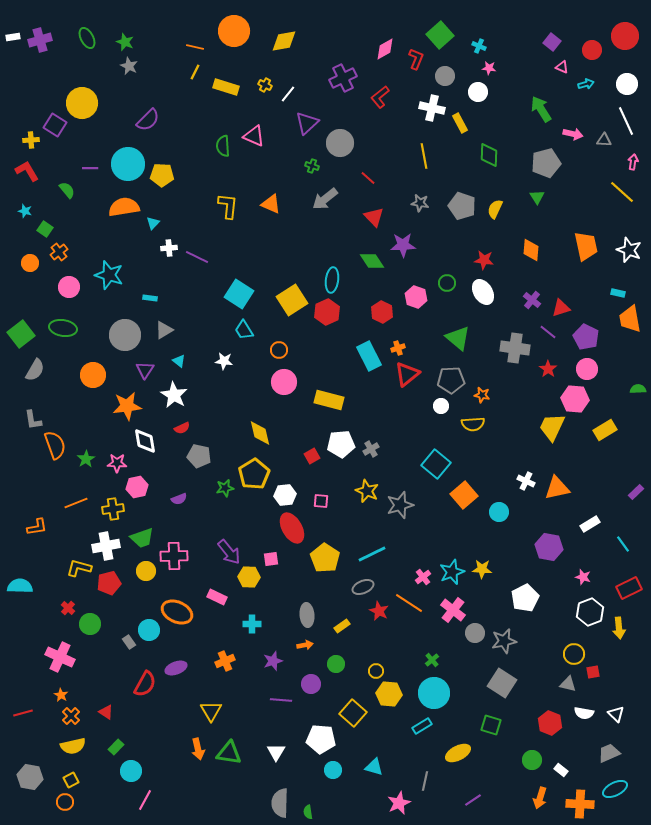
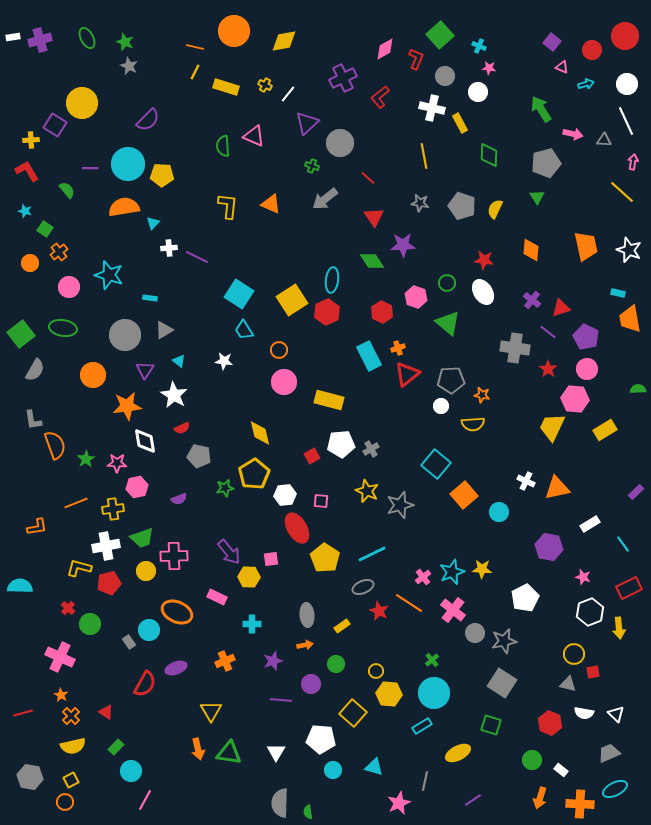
red triangle at (374, 217): rotated 10 degrees clockwise
green triangle at (458, 338): moved 10 px left, 15 px up
red ellipse at (292, 528): moved 5 px right
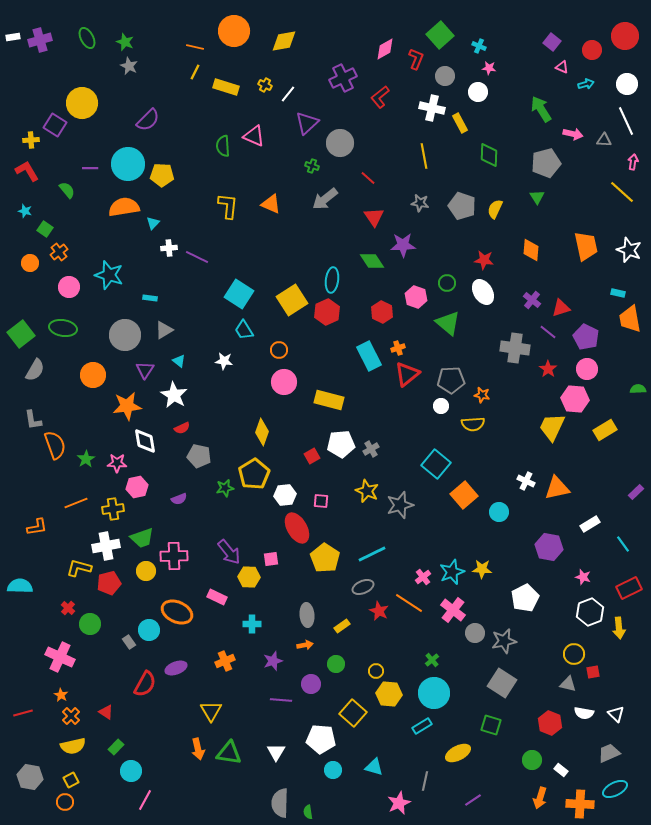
yellow diamond at (260, 433): moved 2 px right, 1 px up; rotated 32 degrees clockwise
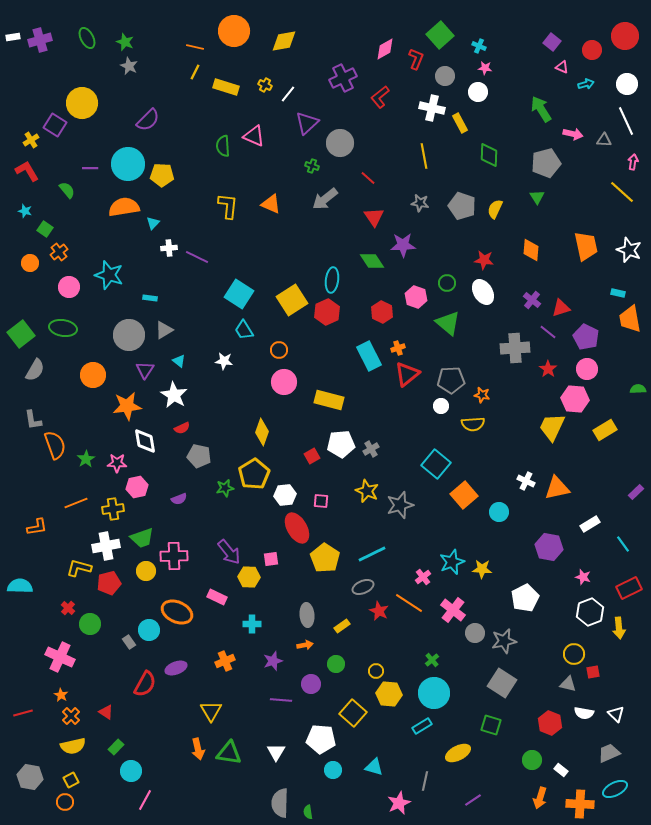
pink star at (489, 68): moved 4 px left
yellow cross at (31, 140): rotated 28 degrees counterclockwise
gray circle at (125, 335): moved 4 px right
gray cross at (515, 348): rotated 12 degrees counterclockwise
cyan star at (452, 572): moved 10 px up
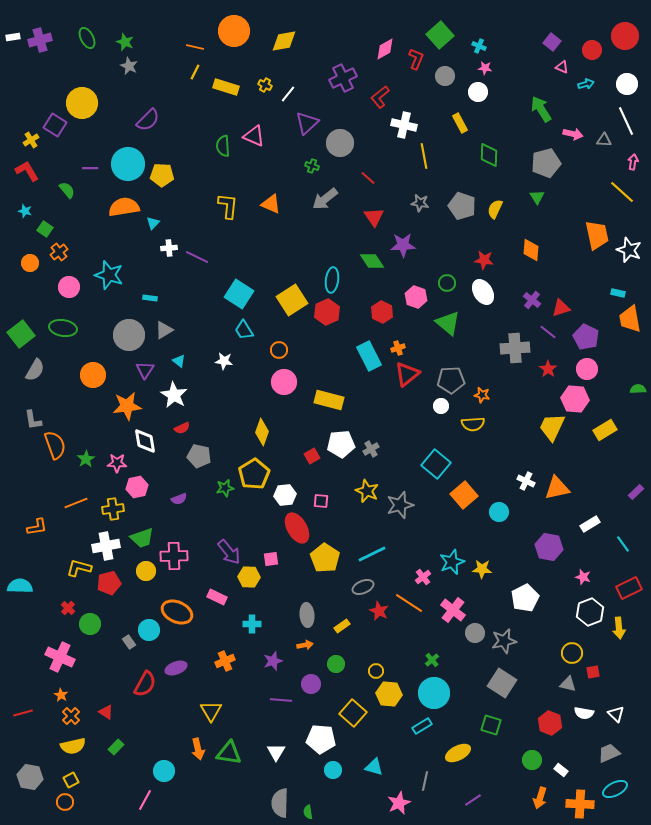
white cross at (432, 108): moved 28 px left, 17 px down
orange trapezoid at (586, 246): moved 11 px right, 11 px up
yellow circle at (574, 654): moved 2 px left, 1 px up
cyan circle at (131, 771): moved 33 px right
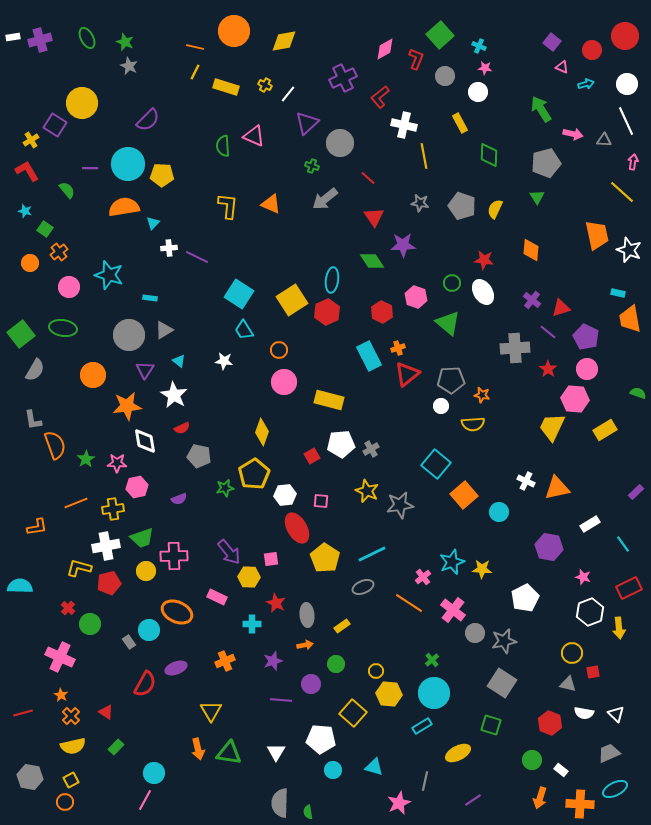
green circle at (447, 283): moved 5 px right
green semicircle at (638, 389): moved 4 px down; rotated 21 degrees clockwise
gray star at (400, 505): rotated 8 degrees clockwise
red star at (379, 611): moved 103 px left, 8 px up
cyan circle at (164, 771): moved 10 px left, 2 px down
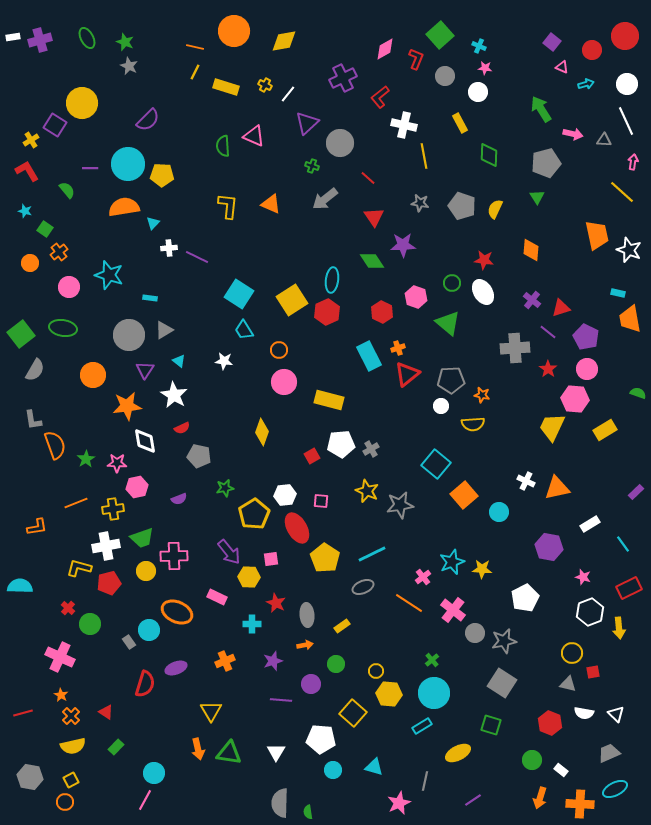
yellow pentagon at (254, 474): moved 40 px down
red semicircle at (145, 684): rotated 12 degrees counterclockwise
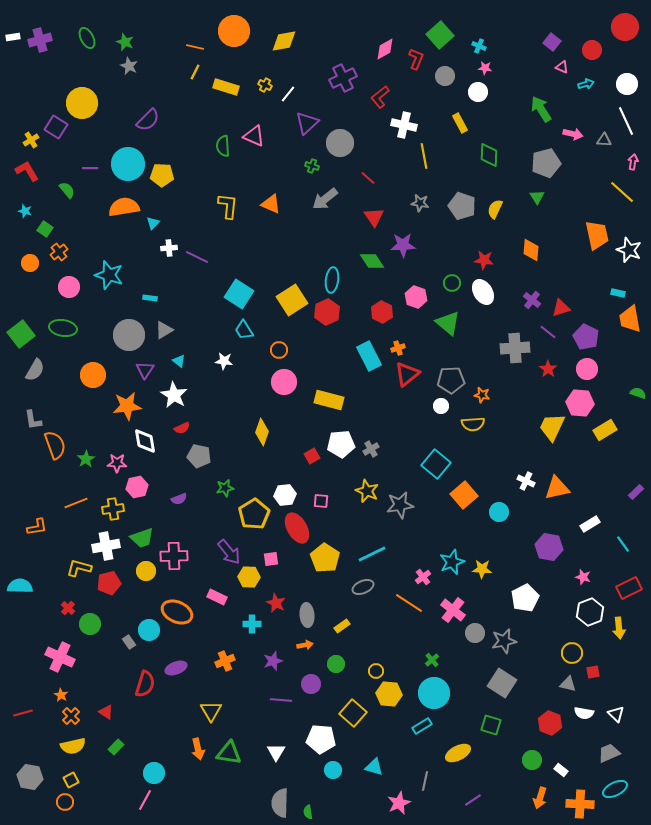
red circle at (625, 36): moved 9 px up
purple square at (55, 125): moved 1 px right, 2 px down
pink hexagon at (575, 399): moved 5 px right, 4 px down
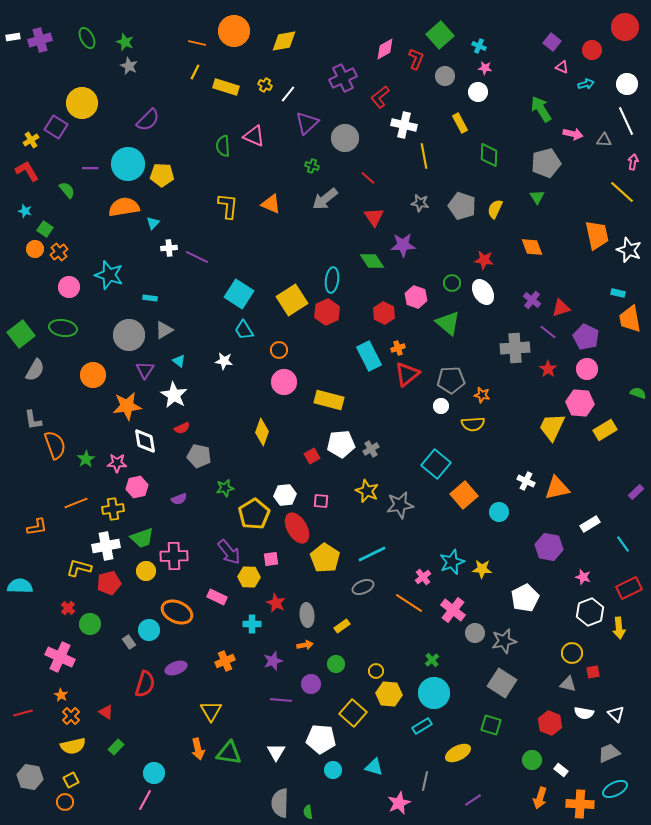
orange line at (195, 47): moved 2 px right, 4 px up
gray circle at (340, 143): moved 5 px right, 5 px up
orange diamond at (531, 250): moved 1 px right, 3 px up; rotated 25 degrees counterclockwise
orange circle at (30, 263): moved 5 px right, 14 px up
red hexagon at (382, 312): moved 2 px right, 1 px down
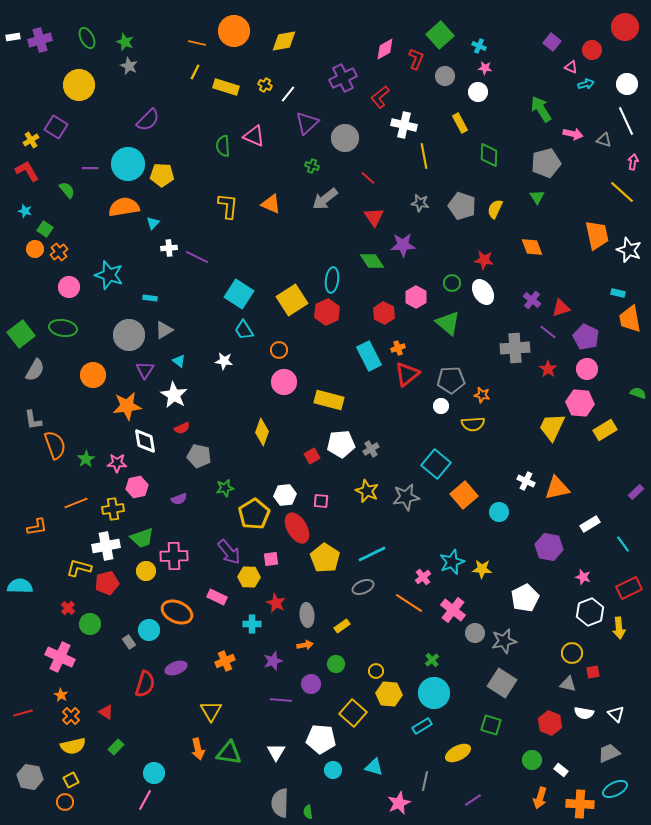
pink triangle at (562, 67): moved 9 px right
yellow circle at (82, 103): moved 3 px left, 18 px up
gray triangle at (604, 140): rotated 14 degrees clockwise
pink hexagon at (416, 297): rotated 10 degrees clockwise
gray star at (400, 505): moved 6 px right, 8 px up
red pentagon at (109, 583): moved 2 px left
